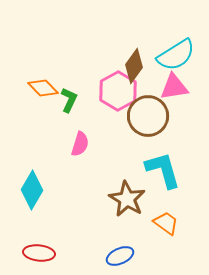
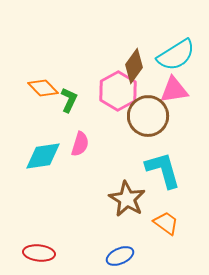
pink triangle: moved 3 px down
cyan diamond: moved 11 px right, 34 px up; rotated 51 degrees clockwise
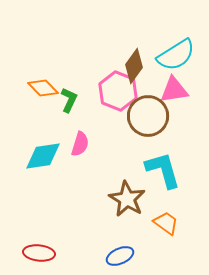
pink hexagon: rotated 9 degrees counterclockwise
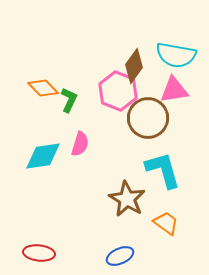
cyan semicircle: rotated 42 degrees clockwise
brown circle: moved 2 px down
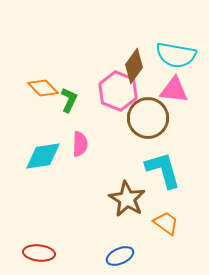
pink triangle: rotated 16 degrees clockwise
pink semicircle: rotated 15 degrees counterclockwise
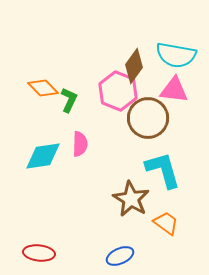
brown star: moved 4 px right
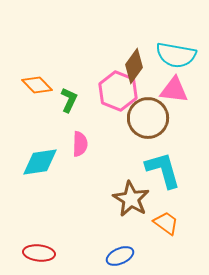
orange diamond: moved 6 px left, 3 px up
cyan diamond: moved 3 px left, 6 px down
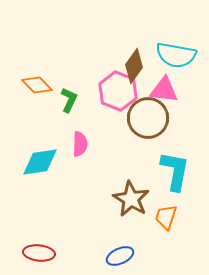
pink triangle: moved 10 px left
cyan L-shape: moved 12 px right, 1 px down; rotated 27 degrees clockwise
orange trapezoid: moved 6 px up; rotated 108 degrees counterclockwise
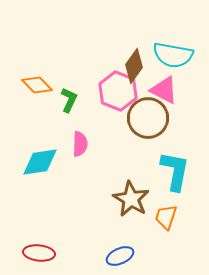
cyan semicircle: moved 3 px left
pink triangle: rotated 20 degrees clockwise
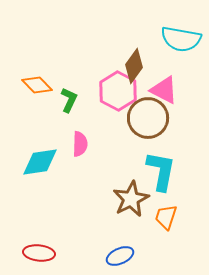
cyan semicircle: moved 8 px right, 16 px up
pink hexagon: rotated 6 degrees clockwise
cyan L-shape: moved 14 px left
brown star: rotated 15 degrees clockwise
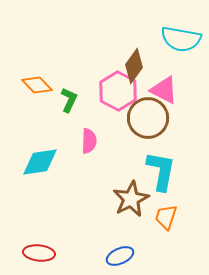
pink semicircle: moved 9 px right, 3 px up
